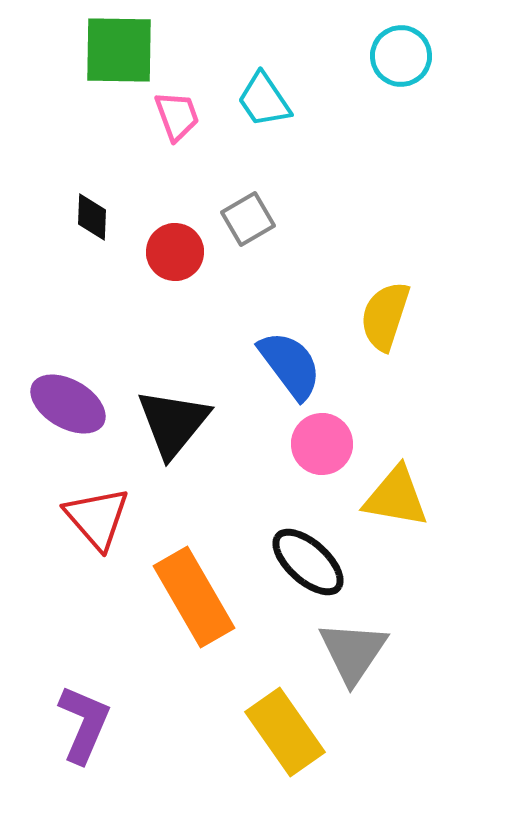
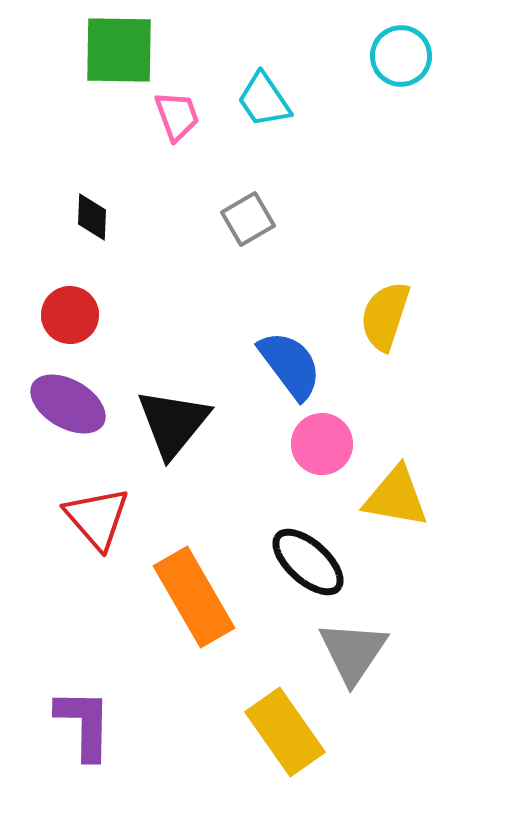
red circle: moved 105 px left, 63 px down
purple L-shape: rotated 22 degrees counterclockwise
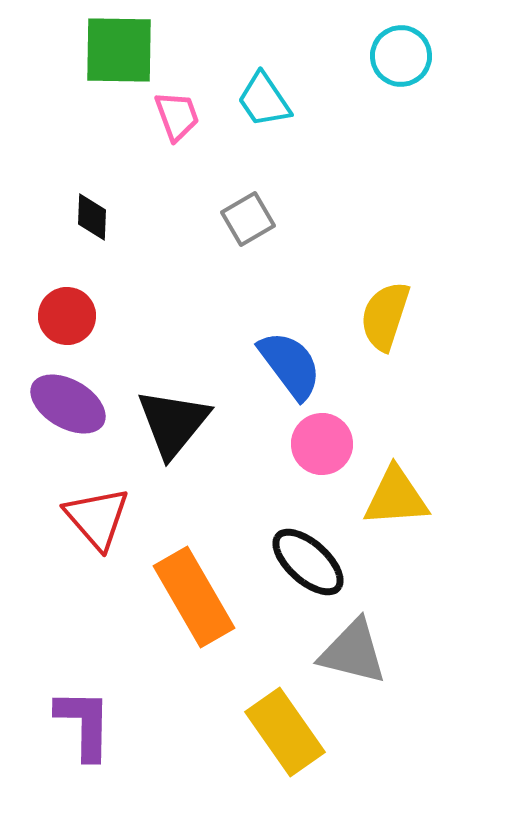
red circle: moved 3 px left, 1 px down
yellow triangle: rotated 14 degrees counterclockwise
gray triangle: rotated 50 degrees counterclockwise
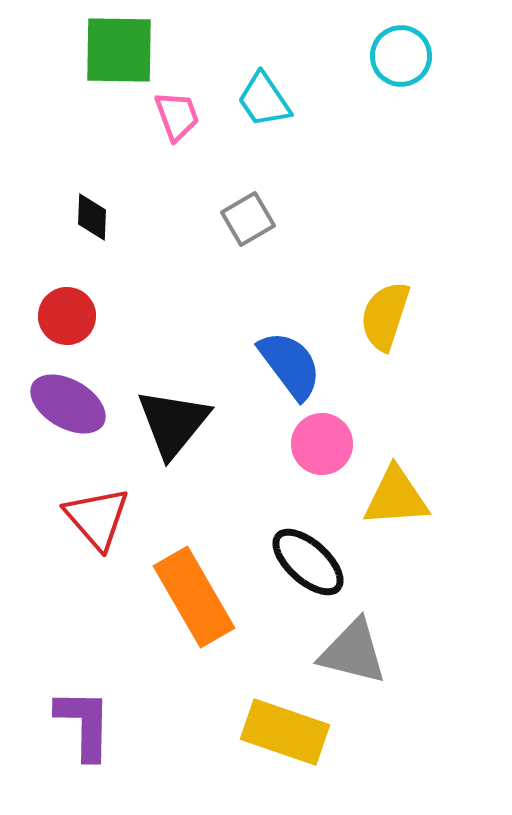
yellow rectangle: rotated 36 degrees counterclockwise
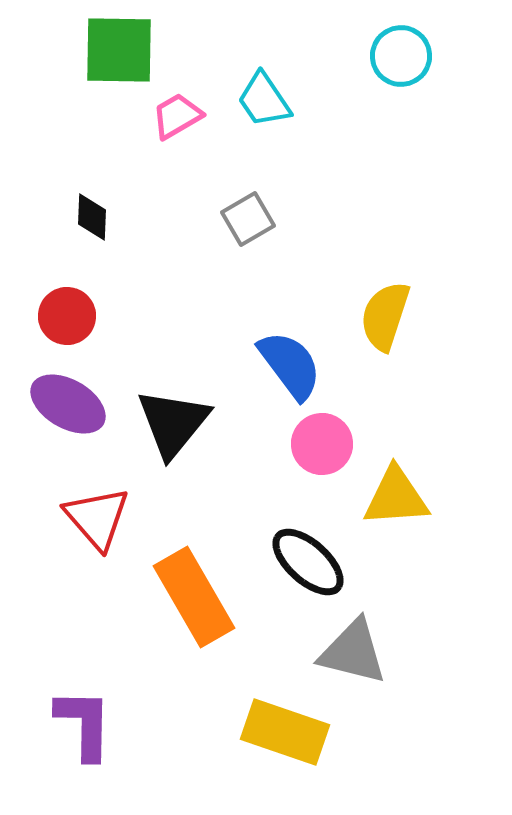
pink trapezoid: rotated 100 degrees counterclockwise
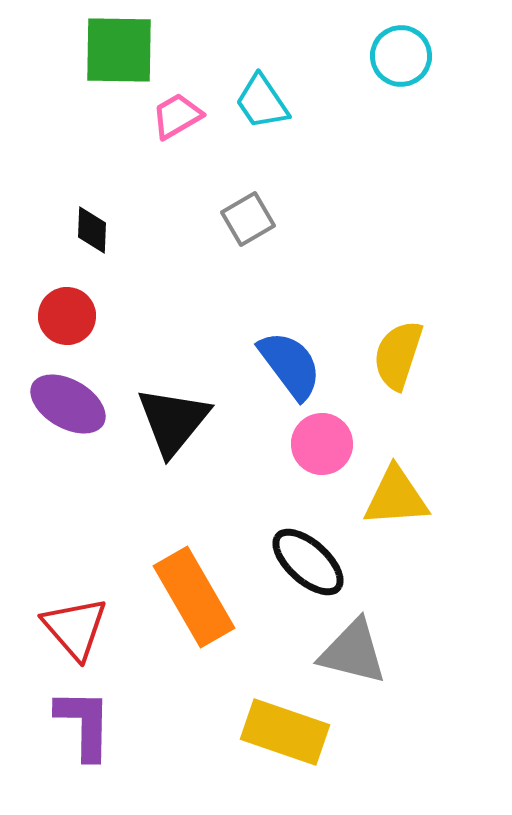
cyan trapezoid: moved 2 px left, 2 px down
black diamond: moved 13 px down
yellow semicircle: moved 13 px right, 39 px down
black triangle: moved 2 px up
red triangle: moved 22 px left, 110 px down
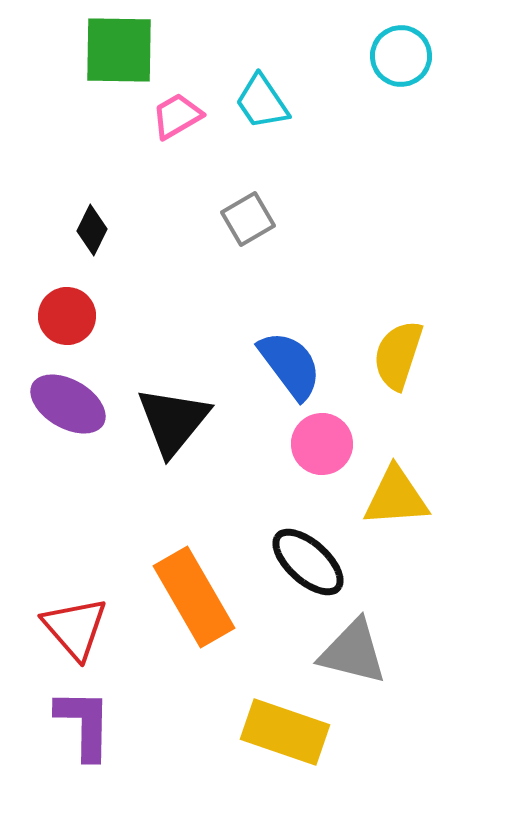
black diamond: rotated 24 degrees clockwise
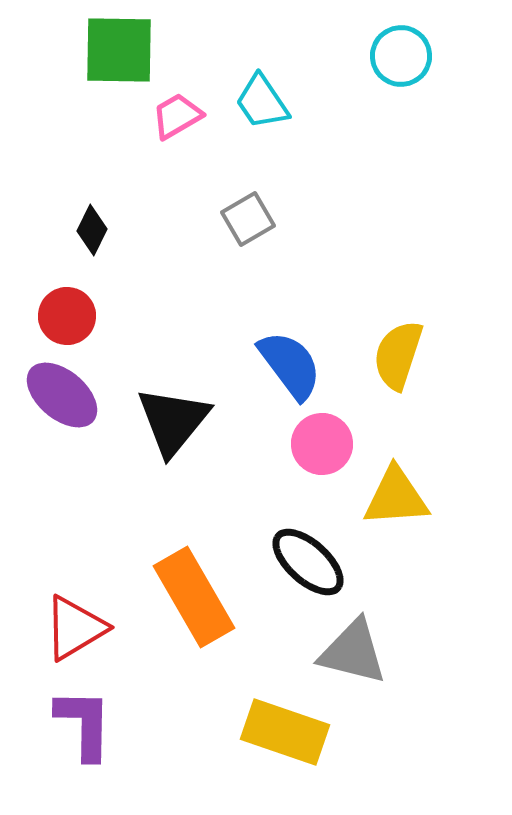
purple ellipse: moved 6 px left, 9 px up; rotated 10 degrees clockwise
red triangle: rotated 40 degrees clockwise
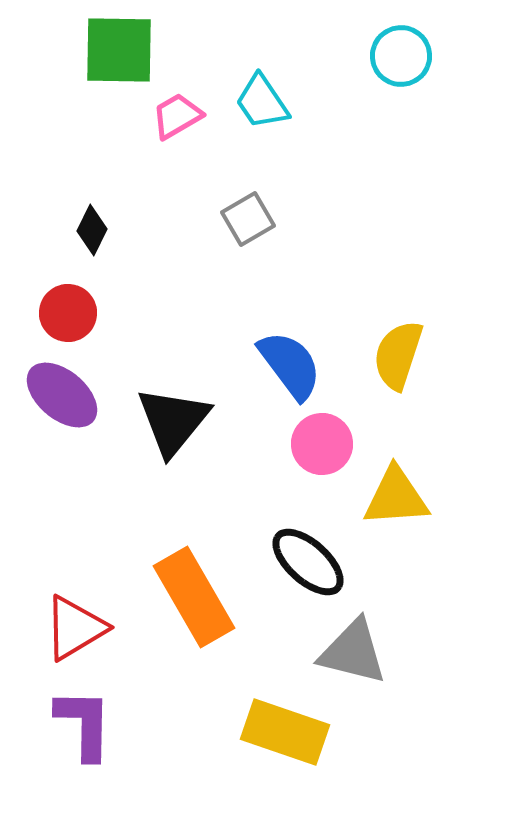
red circle: moved 1 px right, 3 px up
